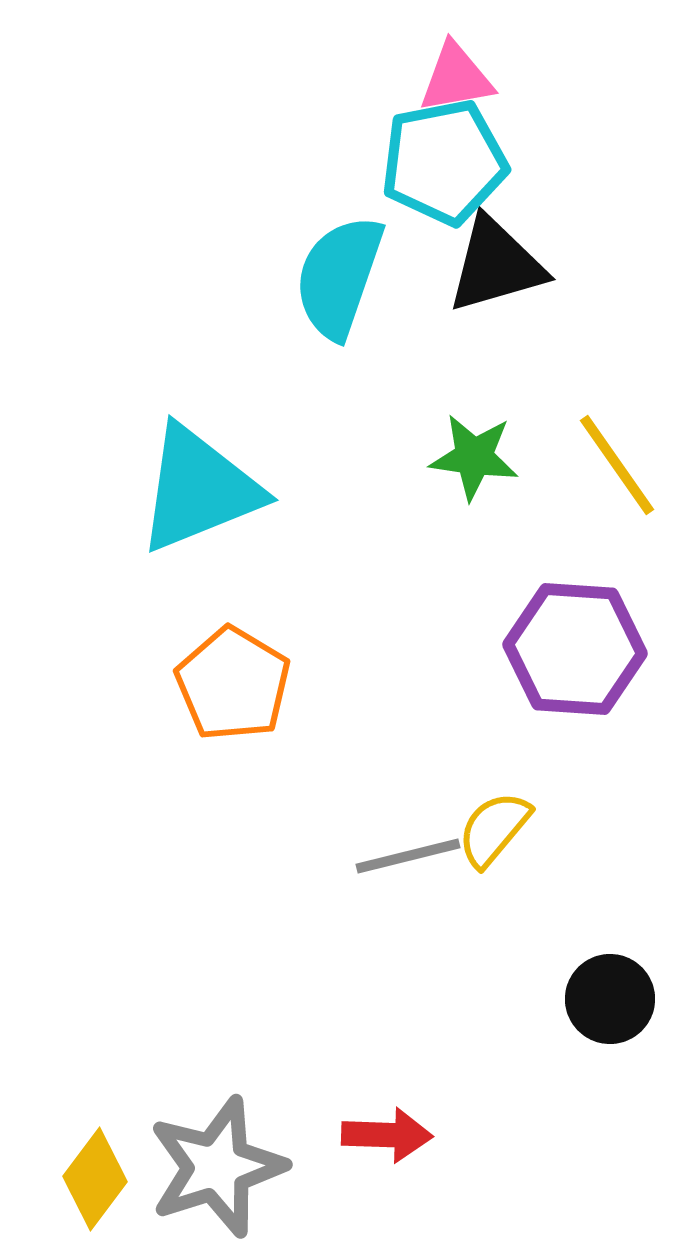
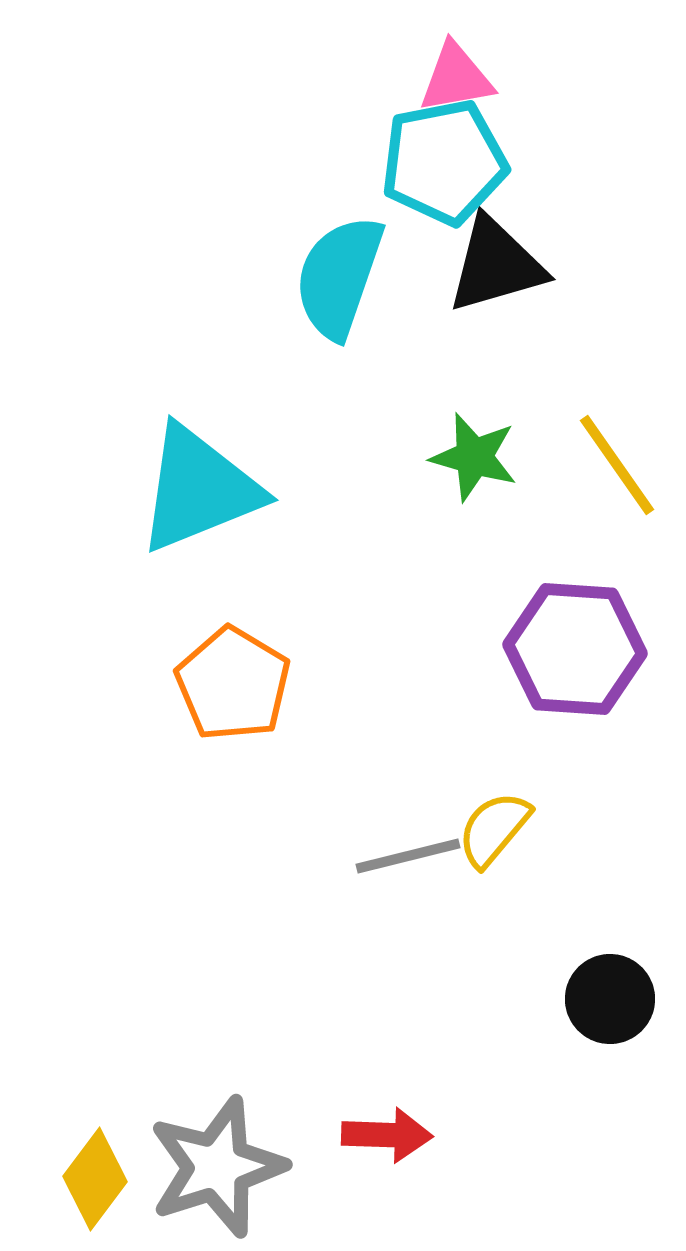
green star: rotated 8 degrees clockwise
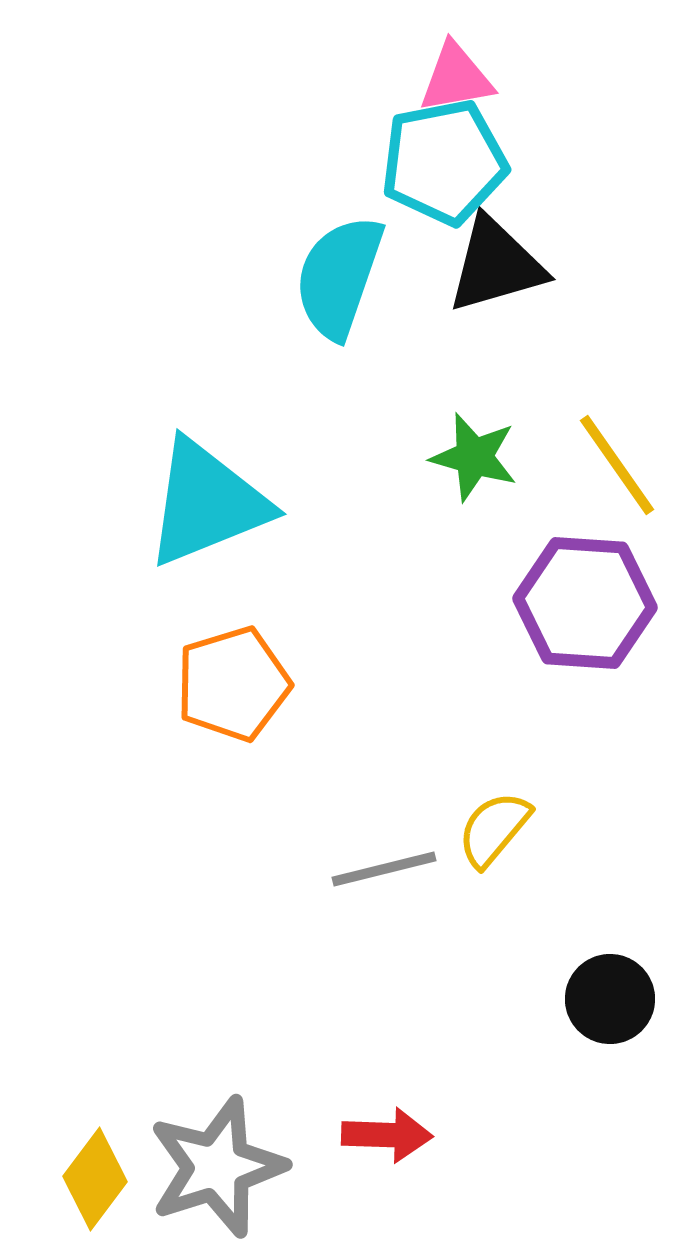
cyan triangle: moved 8 px right, 14 px down
purple hexagon: moved 10 px right, 46 px up
orange pentagon: rotated 24 degrees clockwise
gray line: moved 24 px left, 13 px down
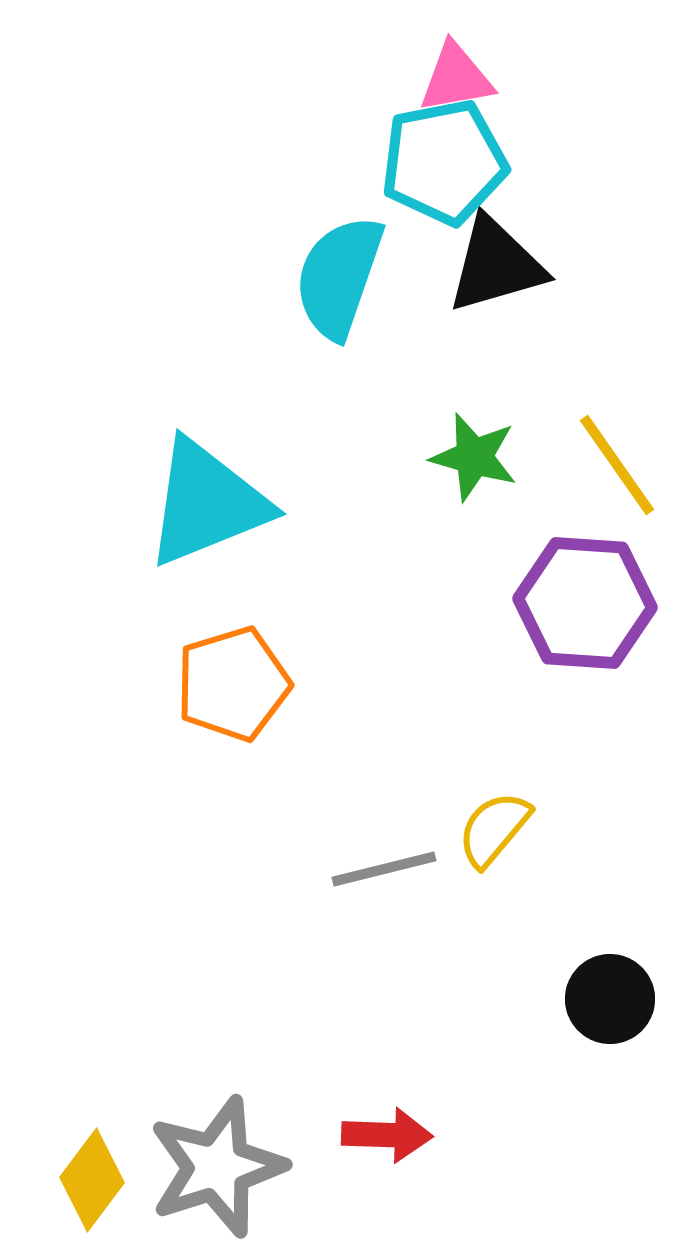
yellow diamond: moved 3 px left, 1 px down
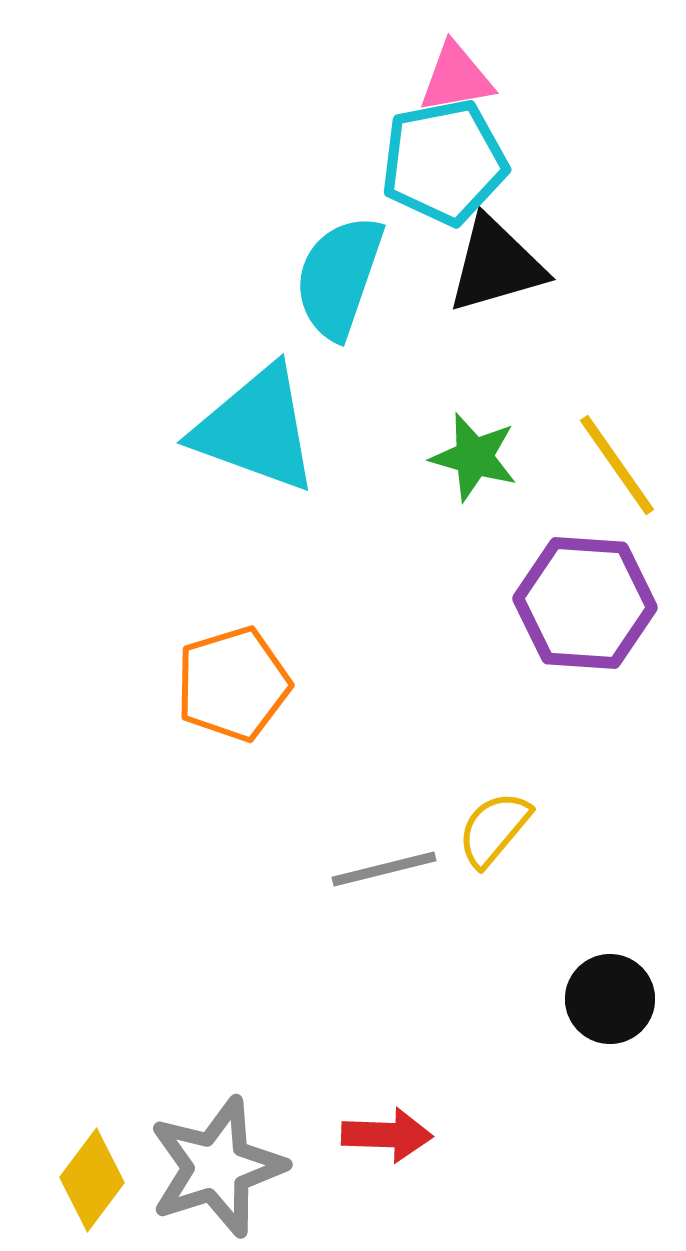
cyan triangle: moved 49 px right, 74 px up; rotated 42 degrees clockwise
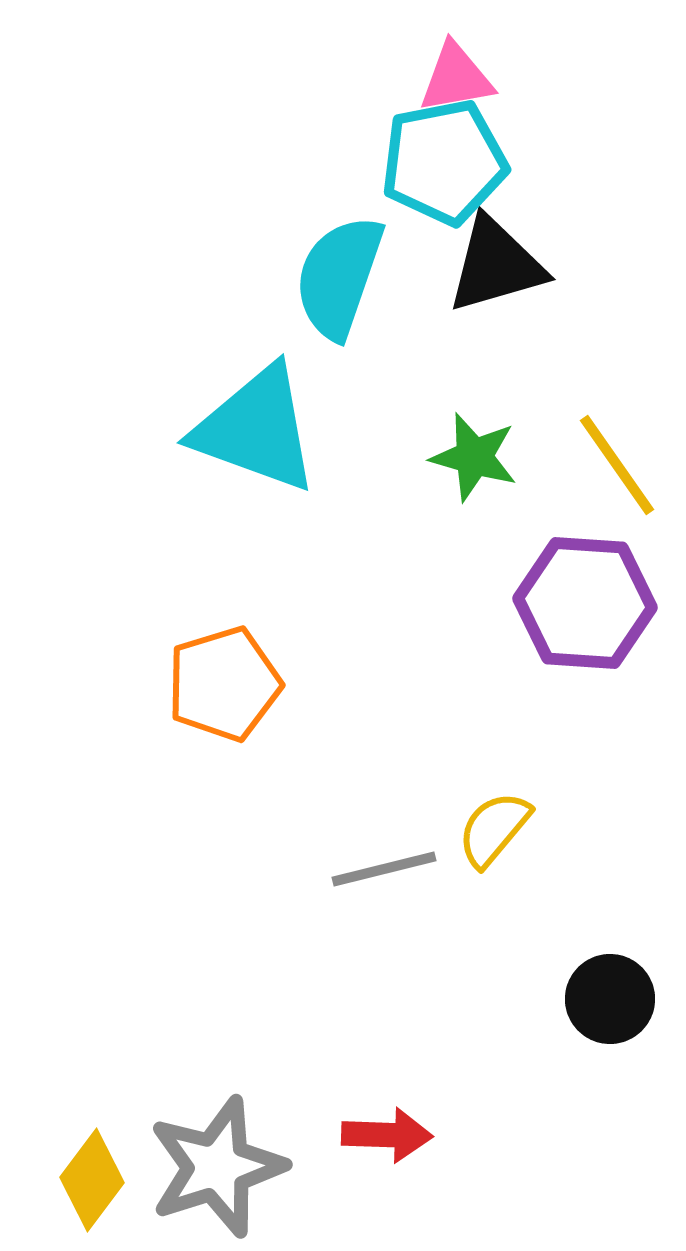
orange pentagon: moved 9 px left
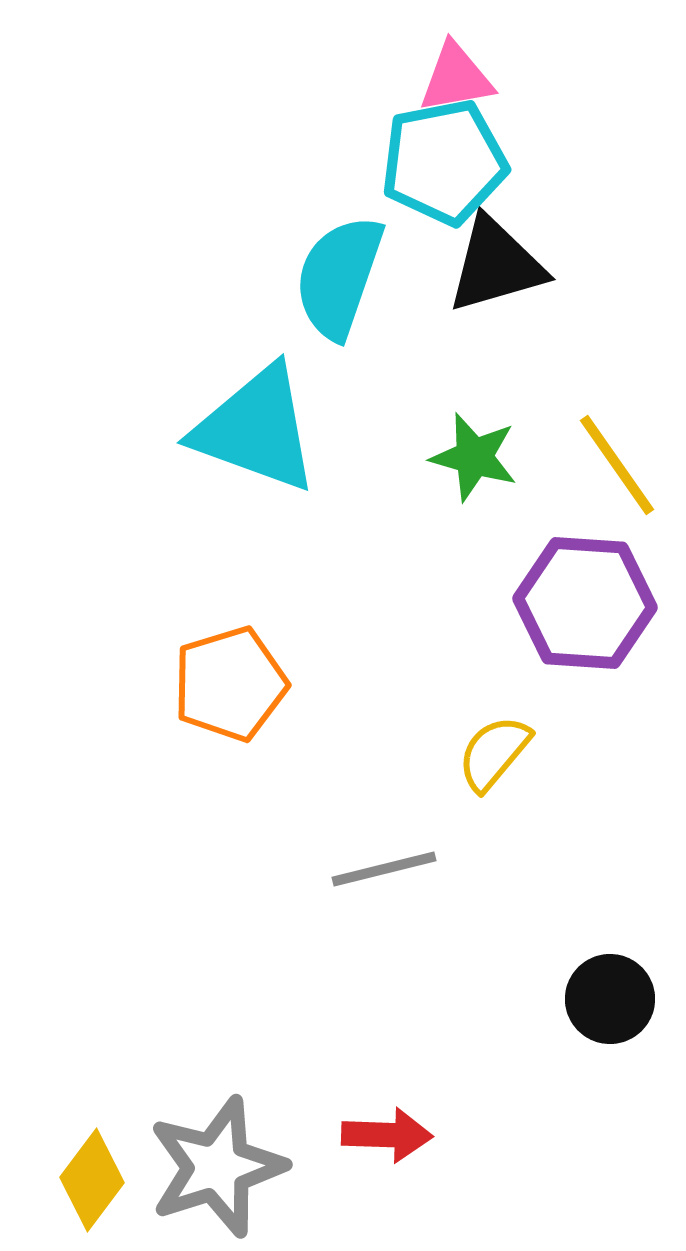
orange pentagon: moved 6 px right
yellow semicircle: moved 76 px up
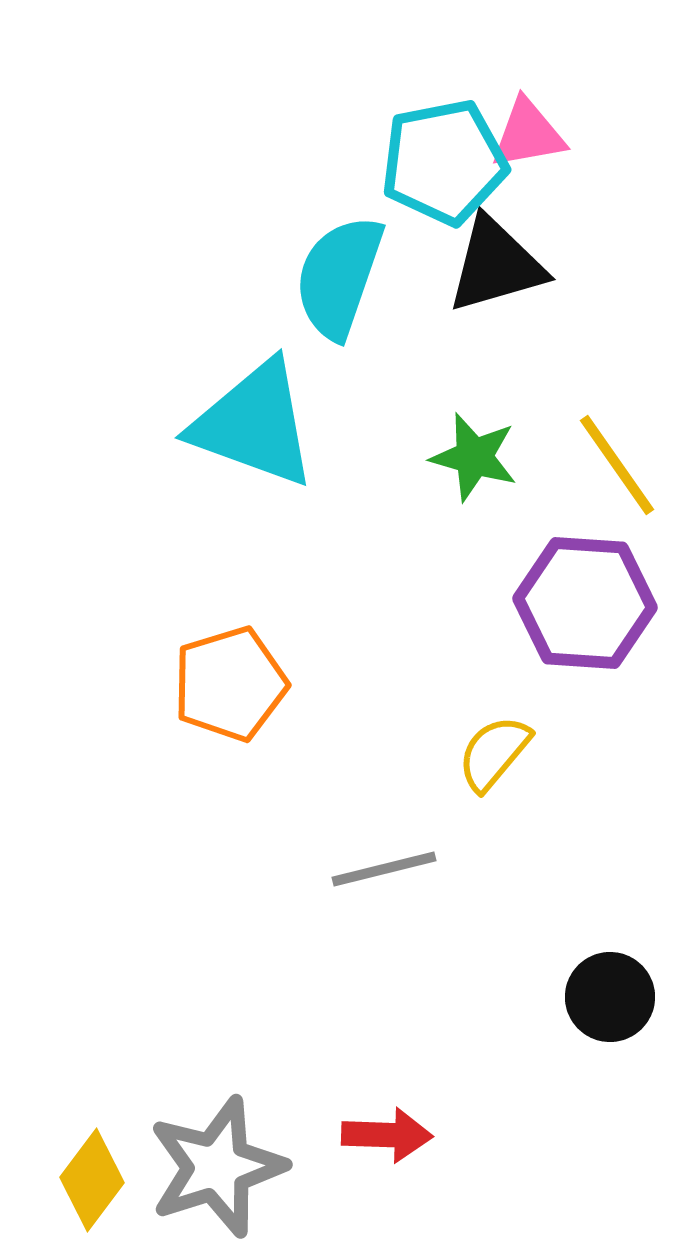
pink triangle: moved 72 px right, 56 px down
cyan triangle: moved 2 px left, 5 px up
black circle: moved 2 px up
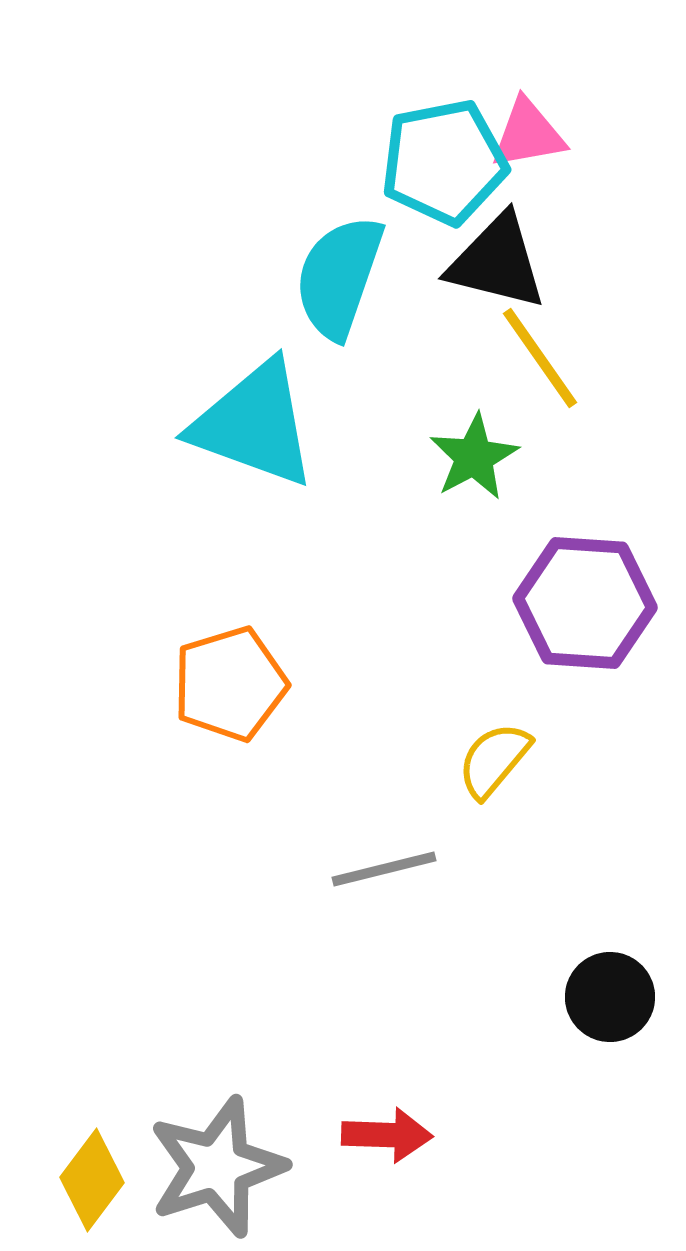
black triangle: moved 1 px right, 3 px up; rotated 30 degrees clockwise
green star: rotated 28 degrees clockwise
yellow line: moved 77 px left, 107 px up
yellow semicircle: moved 7 px down
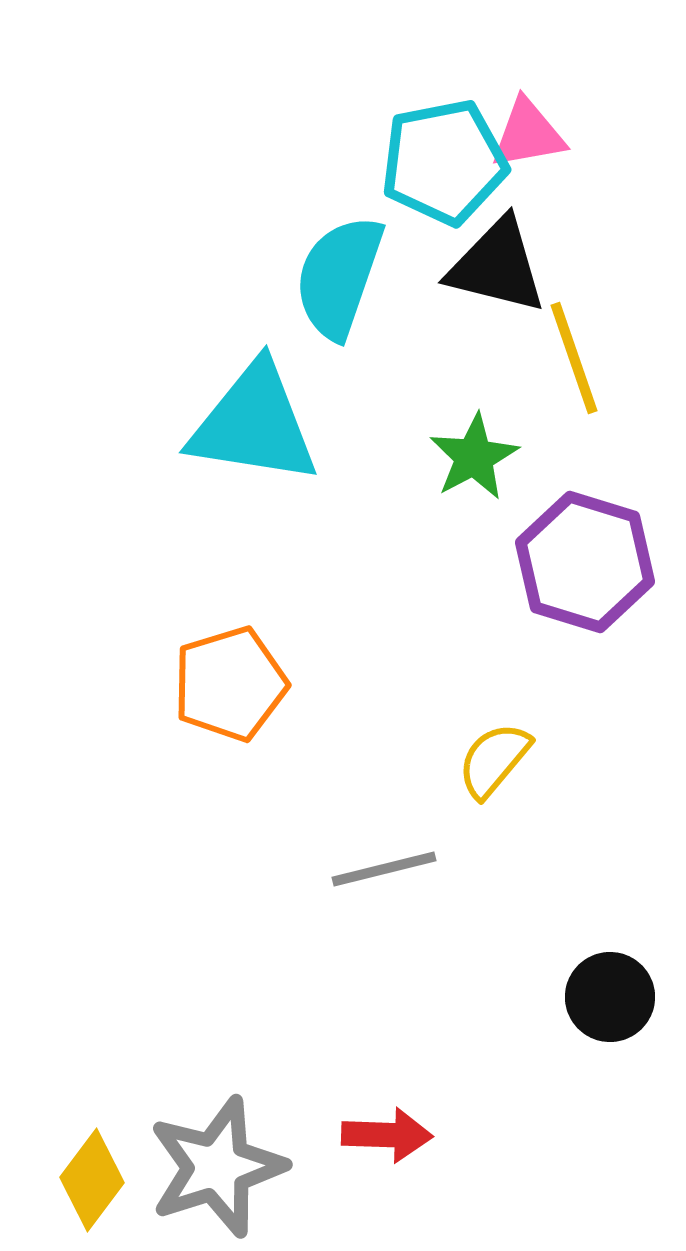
black triangle: moved 4 px down
yellow line: moved 34 px right; rotated 16 degrees clockwise
cyan triangle: rotated 11 degrees counterclockwise
purple hexagon: moved 41 px up; rotated 13 degrees clockwise
